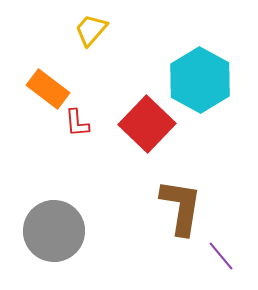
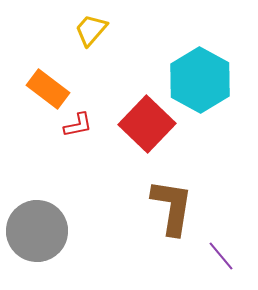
red L-shape: moved 1 px right, 2 px down; rotated 96 degrees counterclockwise
brown L-shape: moved 9 px left
gray circle: moved 17 px left
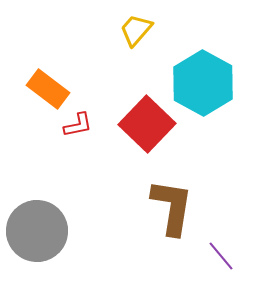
yellow trapezoid: moved 45 px right
cyan hexagon: moved 3 px right, 3 px down
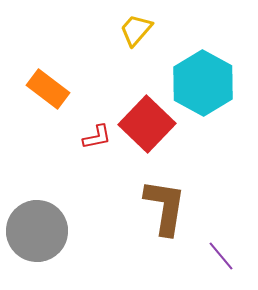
red L-shape: moved 19 px right, 12 px down
brown L-shape: moved 7 px left
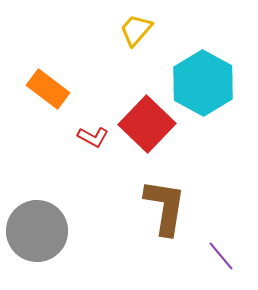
red L-shape: moved 4 px left; rotated 40 degrees clockwise
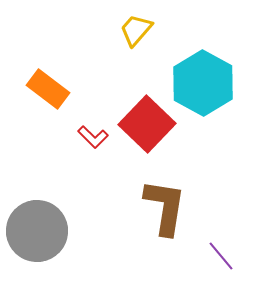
red L-shape: rotated 16 degrees clockwise
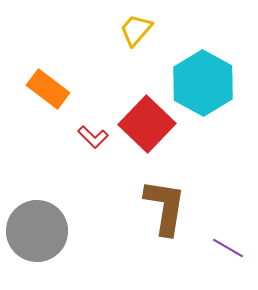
purple line: moved 7 px right, 8 px up; rotated 20 degrees counterclockwise
